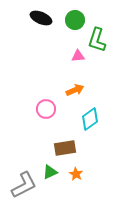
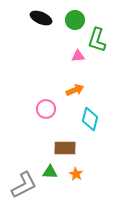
cyan diamond: rotated 40 degrees counterclockwise
brown rectangle: rotated 10 degrees clockwise
green triangle: rotated 28 degrees clockwise
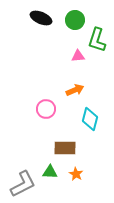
gray L-shape: moved 1 px left, 1 px up
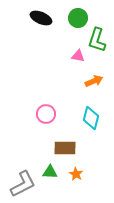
green circle: moved 3 px right, 2 px up
pink triangle: rotated 16 degrees clockwise
orange arrow: moved 19 px right, 9 px up
pink circle: moved 5 px down
cyan diamond: moved 1 px right, 1 px up
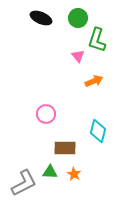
pink triangle: rotated 40 degrees clockwise
cyan diamond: moved 7 px right, 13 px down
orange star: moved 2 px left
gray L-shape: moved 1 px right, 1 px up
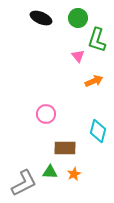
orange star: rotated 16 degrees clockwise
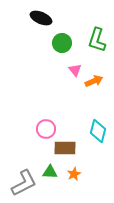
green circle: moved 16 px left, 25 px down
pink triangle: moved 3 px left, 14 px down
pink circle: moved 15 px down
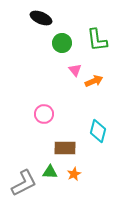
green L-shape: rotated 25 degrees counterclockwise
pink circle: moved 2 px left, 15 px up
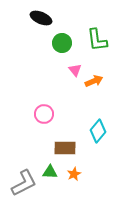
cyan diamond: rotated 25 degrees clockwise
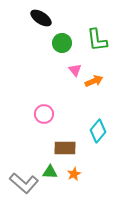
black ellipse: rotated 10 degrees clockwise
gray L-shape: rotated 68 degrees clockwise
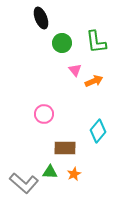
black ellipse: rotated 35 degrees clockwise
green L-shape: moved 1 px left, 2 px down
